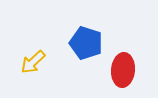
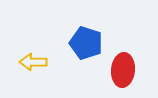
yellow arrow: rotated 44 degrees clockwise
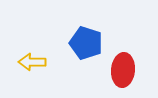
yellow arrow: moved 1 px left
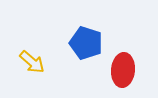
yellow arrow: rotated 140 degrees counterclockwise
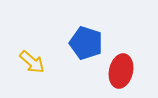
red ellipse: moved 2 px left, 1 px down; rotated 8 degrees clockwise
